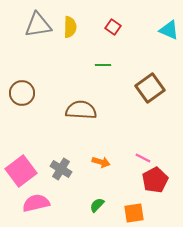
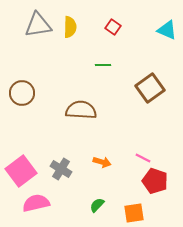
cyan triangle: moved 2 px left
orange arrow: moved 1 px right
red pentagon: moved 1 px down; rotated 25 degrees counterclockwise
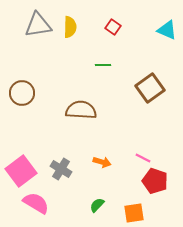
pink semicircle: rotated 44 degrees clockwise
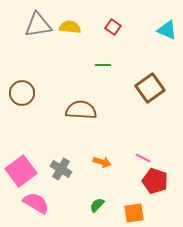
yellow semicircle: rotated 85 degrees counterclockwise
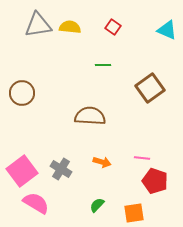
brown semicircle: moved 9 px right, 6 px down
pink line: moved 1 px left; rotated 21 degrees counterclockwise
pink square: moved 1 px right
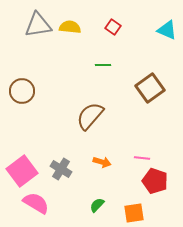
brown circle: moved 2 px up
brown semicircle: rotated 52 degrees counterclockwise
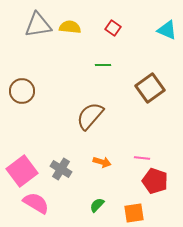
red square: moved 1 px down
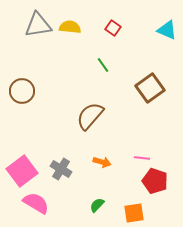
green line: rotated 56 degrees clockwise
